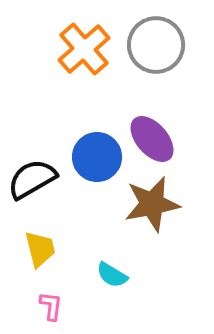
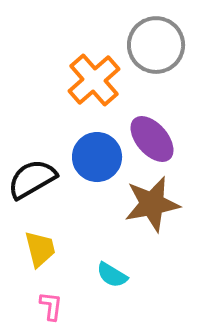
orange cross: moved 10 px right, 31 px down
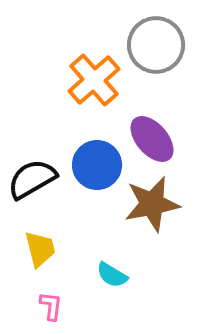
blue circle: moved 8 px down
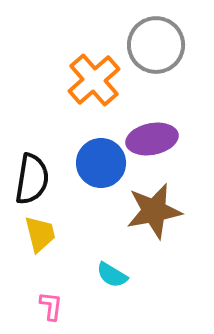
purple ellipse: rotated 60 degrees counterclockwise
blue circle: moved 4 px right, 2 px up
black semicircle: rotated 129 degrees clockwise
brown star: moved 2 px right, 7 px down
yellow trapezoid: moved 15 px up
